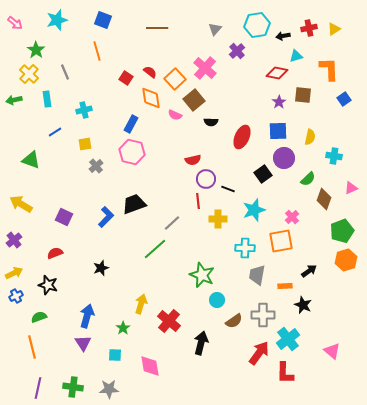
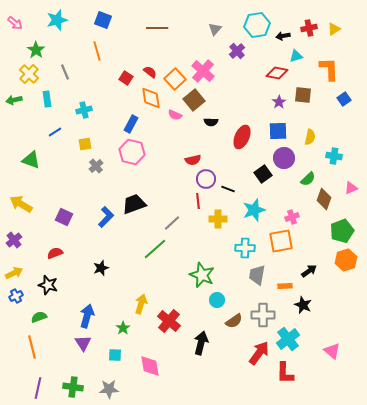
pink cross at (205, 68): moved 2 px left, 3 px down
pink cross at (292, 217): rotated 24 degrees clockwise
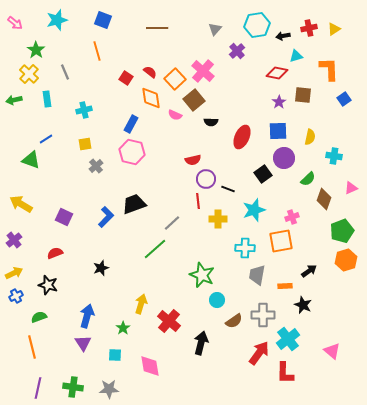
blue line at (55, 132): moved 9 px left, 7 px down
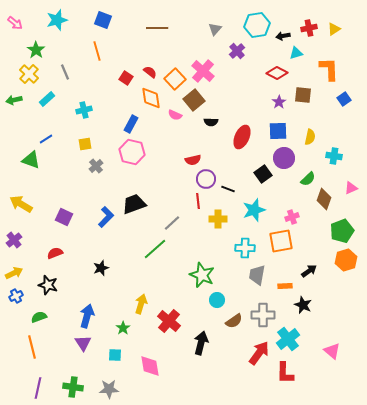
cyan triangle at (296, 56): moved 3 px up
red diamond at (277, 73): rotated 15 degrees clockwise
cyan rectangle at (47, 99): rotated 56 degrees clockwise
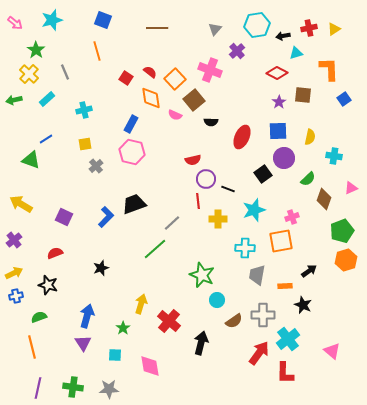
cyan star at (57, 20): moved 5 px left
pink cross at (203, 71): moved 7 px right, 1 px up; rotated 20 degrees counterclockwise
blue cross at (16, 296): rotated 16 degrees clockwise
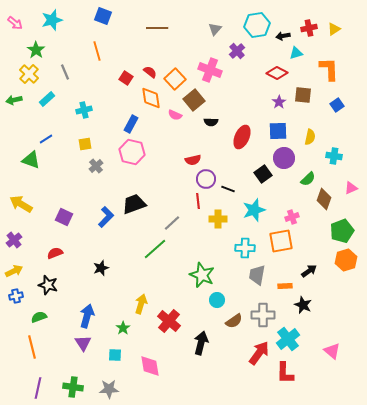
blue square at (103, 20): moved 4 px up
blue square at (344, 99): moved 7 px left, 6 px down
yellow arrow at (14, 273): moved 2 px up
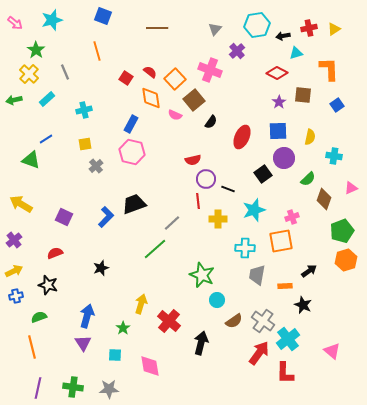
black semicircle at (211, 122): rotated 56 degrees counterclockwise
gray cross at (263, 315): moved 6 px down; rotated 35 degrees clockwise
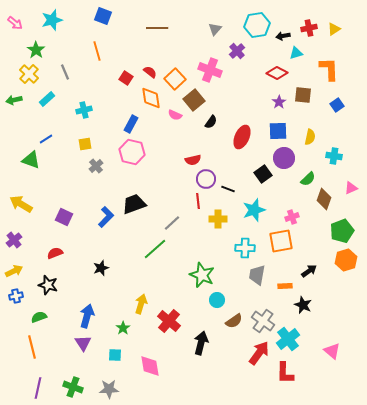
green cross at (73, 387): rotated 12 degrees clockwise
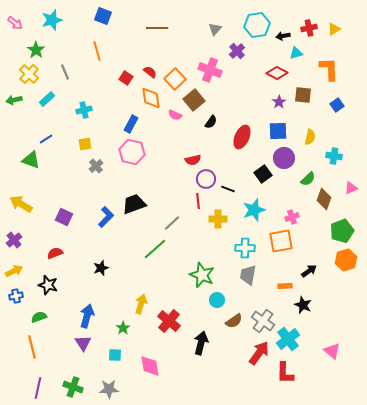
gray trapezoid at (257, 275): moved 9 px left
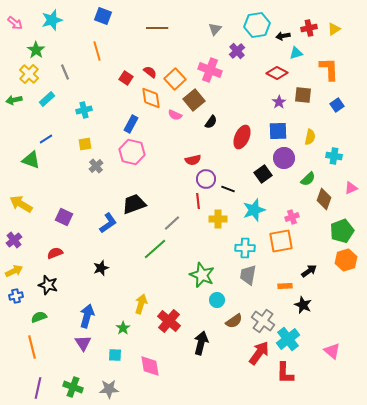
blue L-shape at (106, 217): moved 2 px right, 6 px down; rotated 10 degrees clockwise
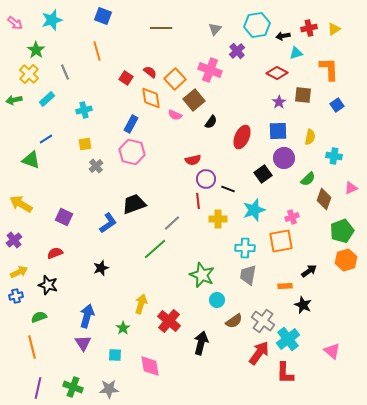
brown line at (157, 28): moved 4 px right
yellow arrow at (14, 271): moved 5 px right, 1 px down
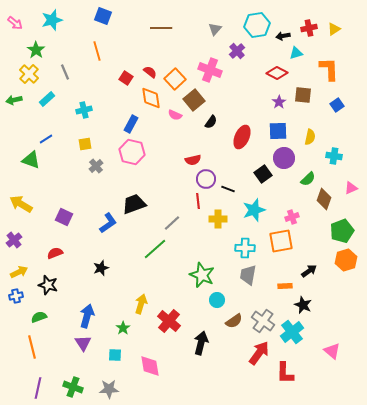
cyan cross at (288, 339): moved 4 px right, 7 px up
